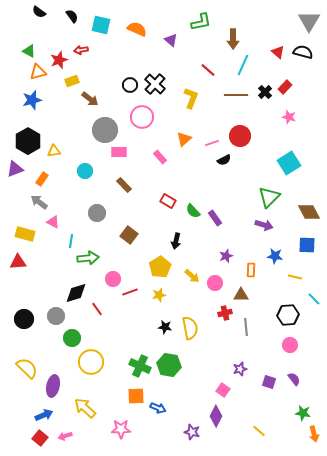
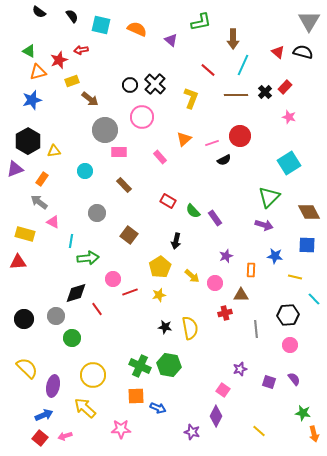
gray line at (246, 327): moved 10 px right, 2 px down
yellow circle at (91, 362): moved 2 px right, 13 px down
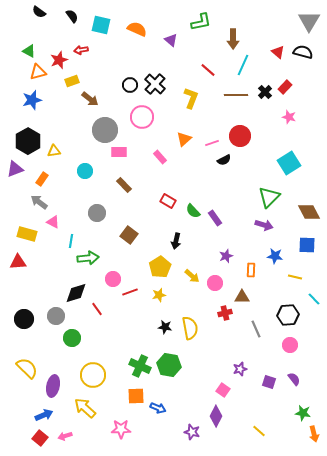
yellow rectangle at (25, 234): moved 2 px right
brown triangle at (241, 295): moved 1 px right, 2 px down
gray line at (256, 329): rotated 18 degrees counterclockwise
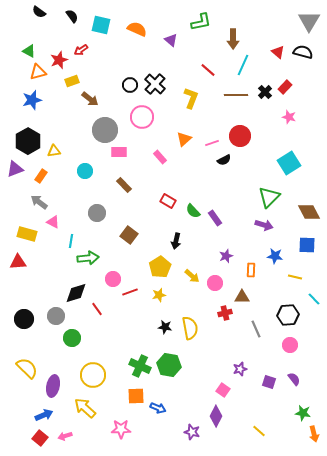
red arrow at (81, 50): rotated 24 degrees counterclockwise
orange rectangle at (42, 179): moved 1 px left, 3 px up
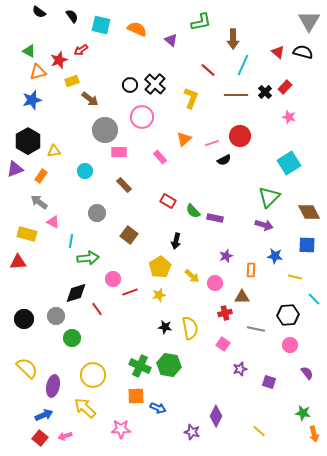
purple rectangle at (215, 218): rotated 42 degrees counterclockwise
gray line at (256, 329): rotated 54 degrees counterclockwise
purple semicircle at (294, 379): moved 13 px right, 6 px up
pink square at (223, 390): moved 46 px up
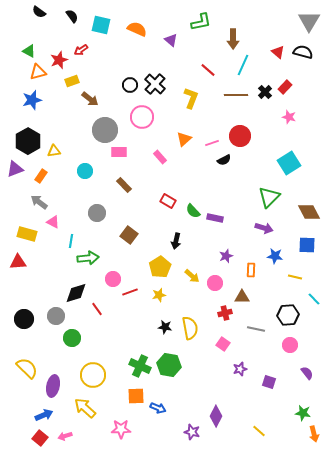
purple arrow at (264, 225): moved 3 px down
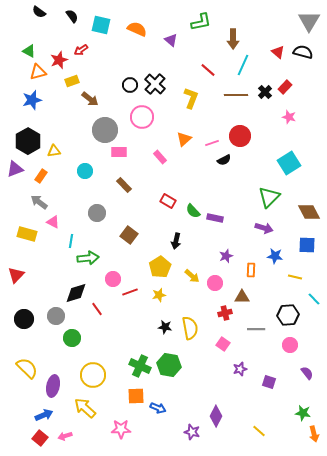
red triangle at (18, 262): moved 2 px left, 13 px down; rotated 42 degrees counterclockwise
gray line at (256, 329): rotated 12 degrees counterclockwise
